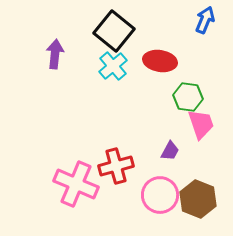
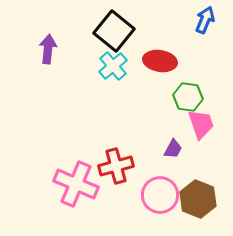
purple arrow: moved 7 px left, 5 px up
purple trapezoid: moved 3 px right, 2 px up
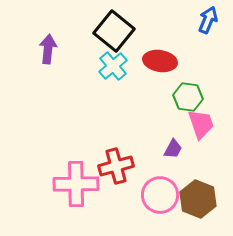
blue arrow: moved 3 px right
pink cross: rotated 24 degrees counterclockwise
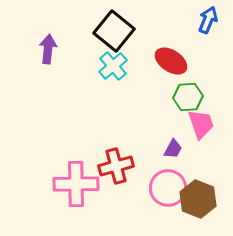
red ellipse: moved 11 px right; rotated 24 degrees clockwise
green hexagon: rotated 12 degrees counterclockwise
pink circle: moved 8 px right, 7 px up
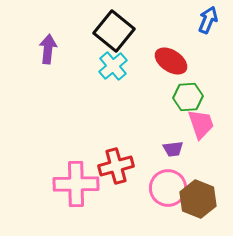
purple trapezoid: rotated 55 degrees clockwise
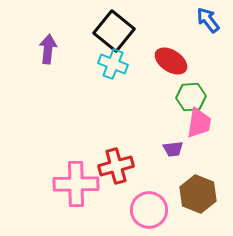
blue arrow: rotated 60 degrees counterclockwise
cyan cross: moved 2 px up; rotated 28 degrees counterclockwise
green hexagon: moved 3 px right
pink trapezoid: moved 2 px left, 1 px up; rotated 28 degrees clockwise
pink circle: moved 19 px left, 22 px down
brown hexagon: moved 5 px up
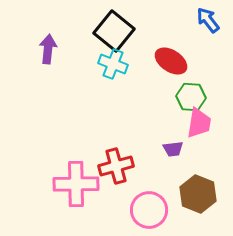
green hexagon: rotated 8 degrees clockwise
